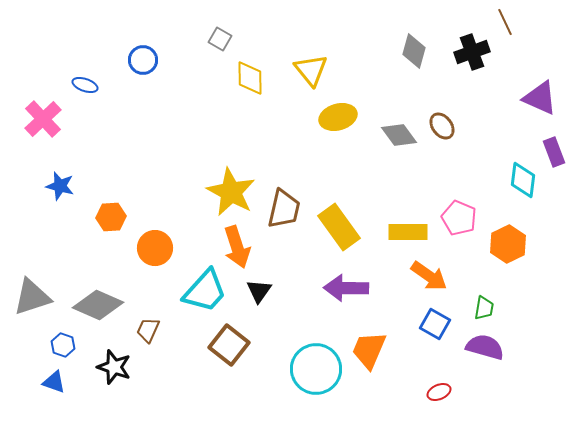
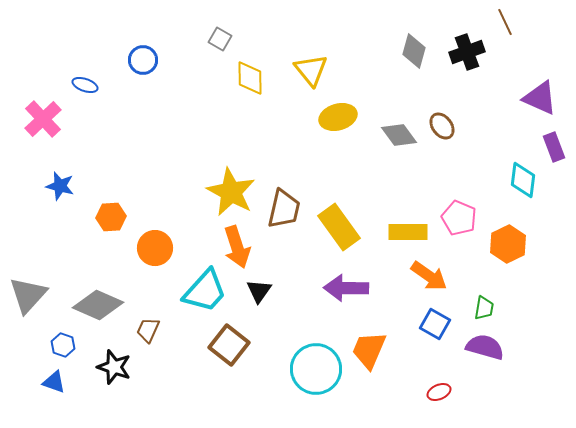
black cross at (472, 52): moved 5 px left
purple rectangle at (554, 152): moved 5 px up
gray triangle at (32, 297): moved 4 px left, 2 px up; rotated 30 degrees counterclockwise
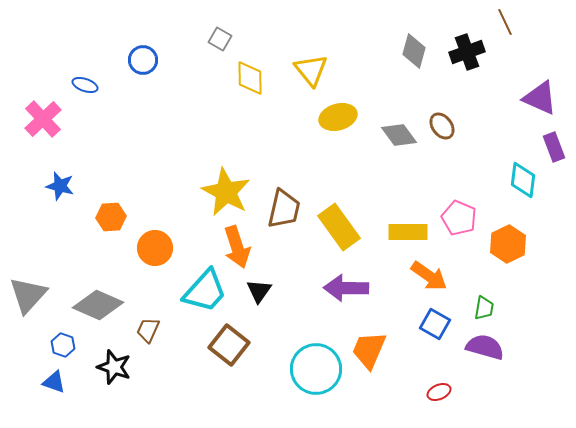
yellow star at (231, 192): moved 5 px left
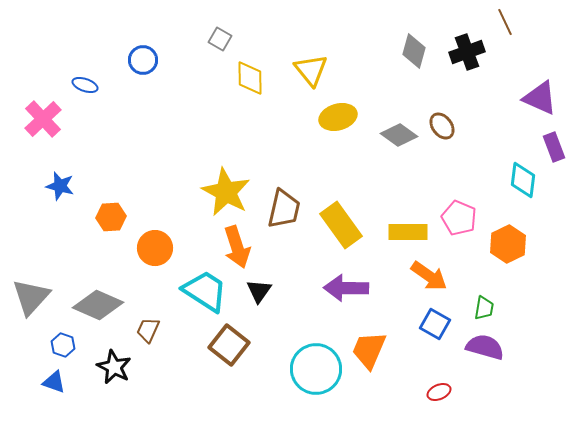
gray diamond at (399, 135): rotated 18 degrees counterclockwise
yellow rectangle at (339, 227): moved 2 px right, 2 px up
cyan trapezoid at (205, 291): rotated 99 degrees counterclockwise
gray triangle at (28, 295): moved 3 px right, 2 px down
black star at (114, 367): rotated 8 degrees clockwise
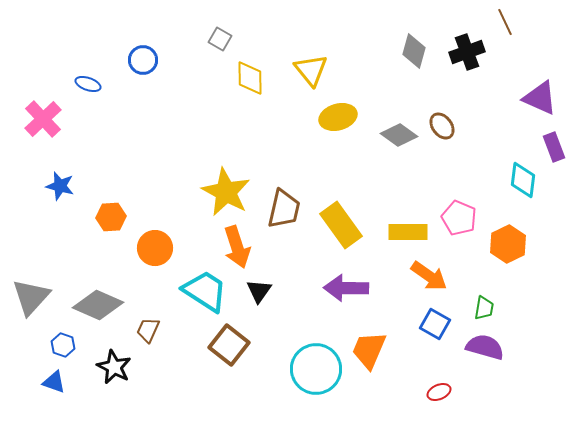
blue ellipse at (85, 85): moved 3 px right, 1 px up
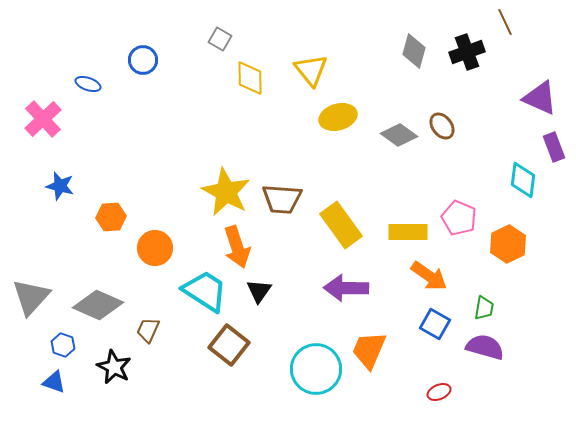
brown trapezoid at (284, 209): moved 2 px left, 10 px up; rotated 81 degrees clockwise
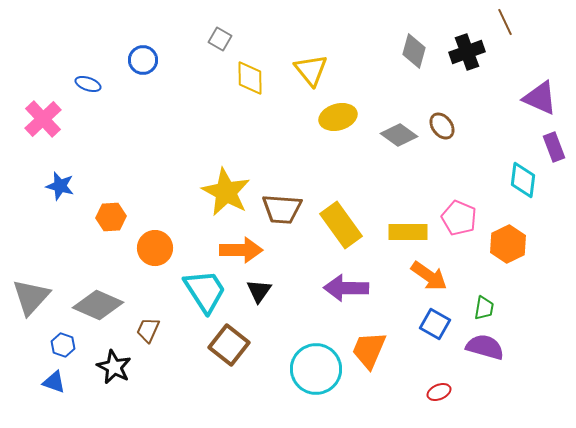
brown trapezoid at (282, 199): moved 10 px down
orange arrow at (237, 247): moved 4 px right, 3 px down; rotated 72 degrees counterclockwise
cyan trapezoid at (205, 291): rotated 24 degrees clockwise
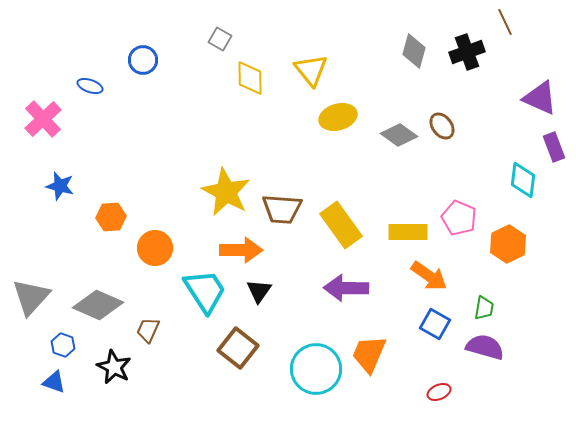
blue ellipse at (88, 84): moved 2 px right, 2 px down
brown square at (229, 345): moved 9 px right, 3 px down
orange trapezoid at (369, 350): moved 4 px down
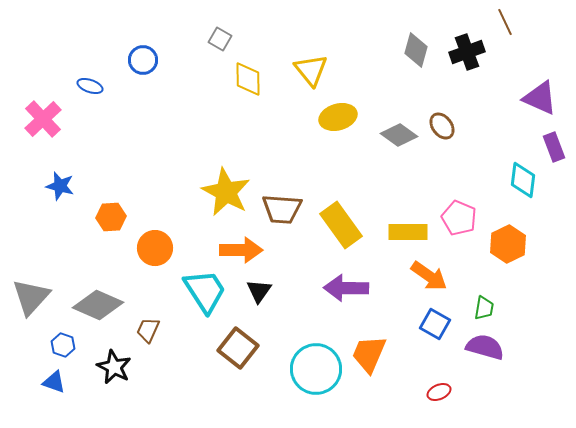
gray diamond at (414, 51): moved 2 px right, 1 px up
yellow diamond at (250, 78): moved 2 px left, 1 px down
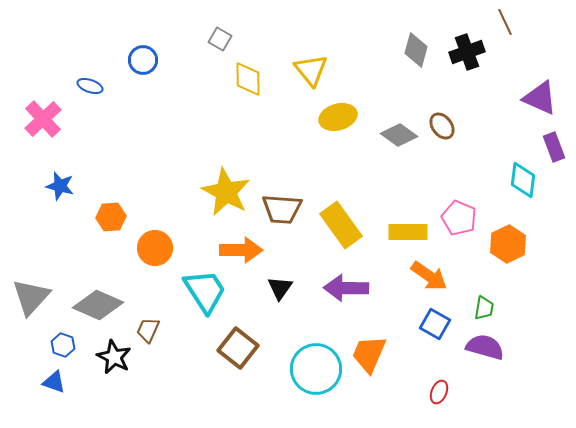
black triangle at (259, 291): moved 21 px right, 3 px up
black star at (114, 367): moved 10 px up
red ellipse at (439, 392): rotated 45 degrees counterclockwise
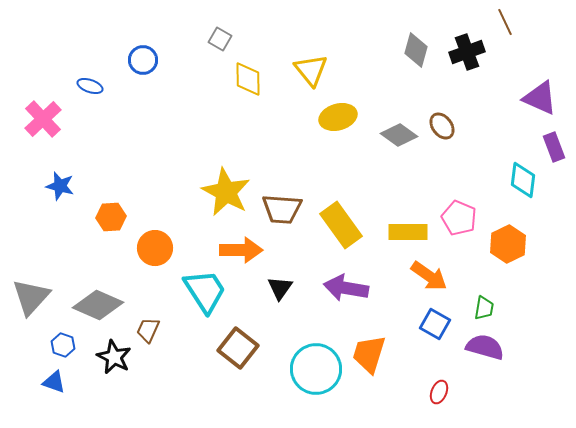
purple arrow at (346, 288): rotated 9 degrees clockwise
orange trapezoid at (369, 354): rotated 6 degrees counterclockwise
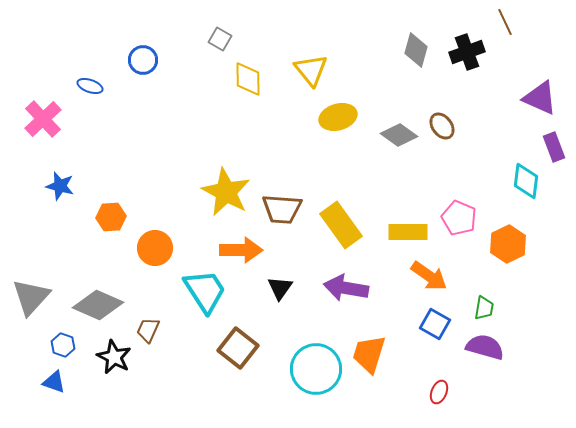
cyan diamond at (523, 180): moved 3 px right, 1 px down
